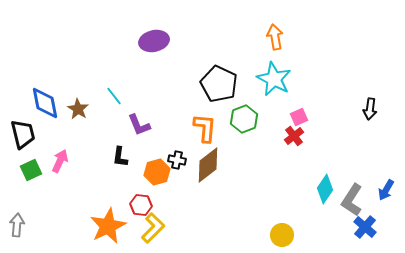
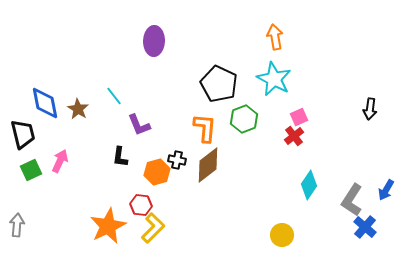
purple ellipse: rotated 76 degrees counterclockwise
cyan diamond: moved 16 px left, 4 px up
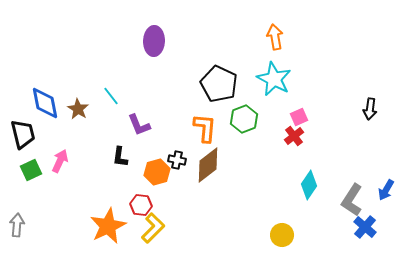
cyan line: moved 3 px left
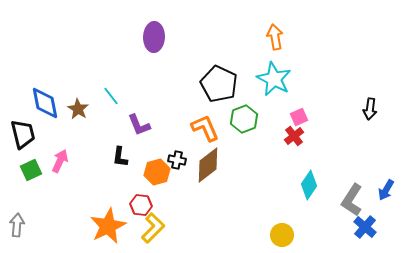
purple ellipse: moved 4 px up
orange L-shape: rotated 28 degrees counterclockwise
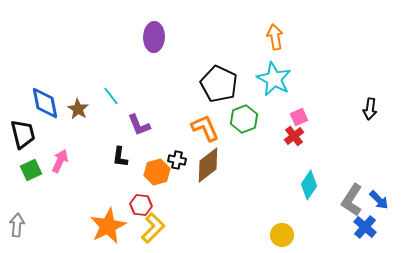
blue arrow: moved 7 px left, 10 px down; rotated 75 degrees counterclockwise
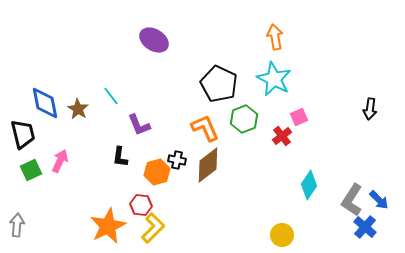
purple ellipse: moved 3 px down; rotated 60 degrees counterclockwise
red cross: moved 12 px left
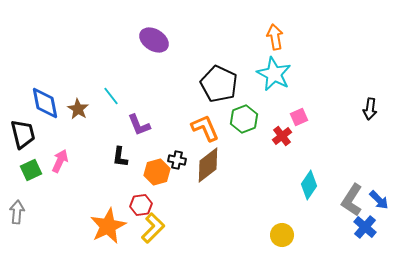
cyan star: moved 5 px up
red hexagon: rotated 15 degrees counterclockwise
gray arrow: moved 13 px up
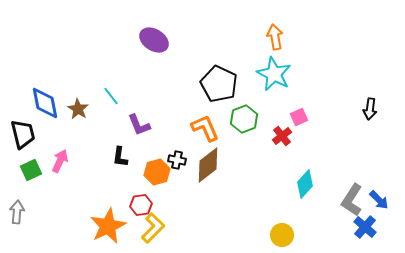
cyan diamond: moved 4 px left, 1 px up; rotated 8 degrees clockwise
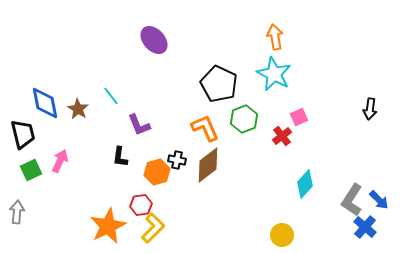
purple ellipse: rotated 16 degrees clockwise
